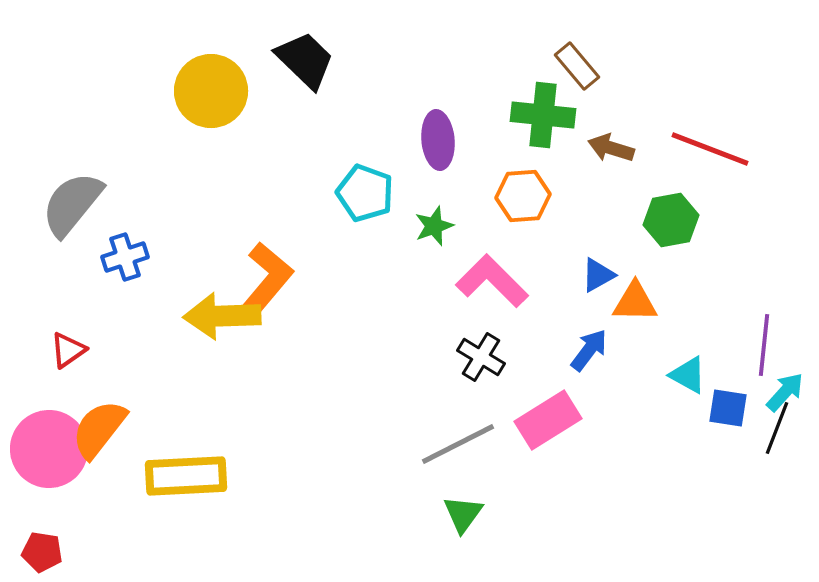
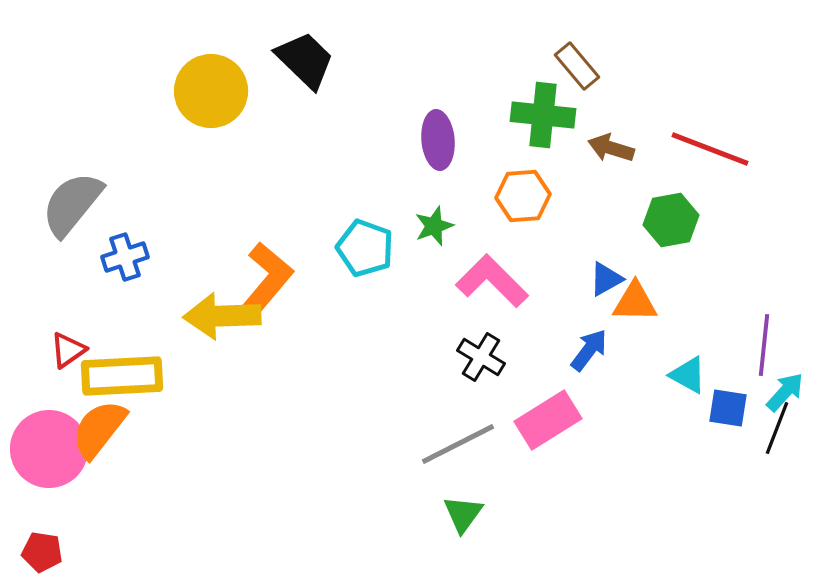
cyan pentagon: moved 55 px down
blue triangle: moved 8 px right, 4 px down
yellow rectangle: moved 64 px left, 100 px up
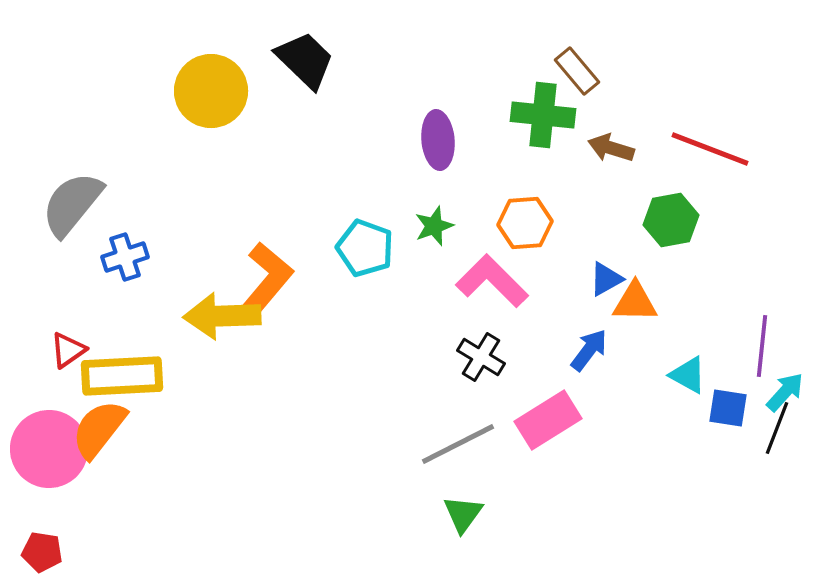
brown rectangle: moved 5 px down
orange hexagon: moved 2 px right, 27 px down
purple line: moved 2 px left, 1 px down
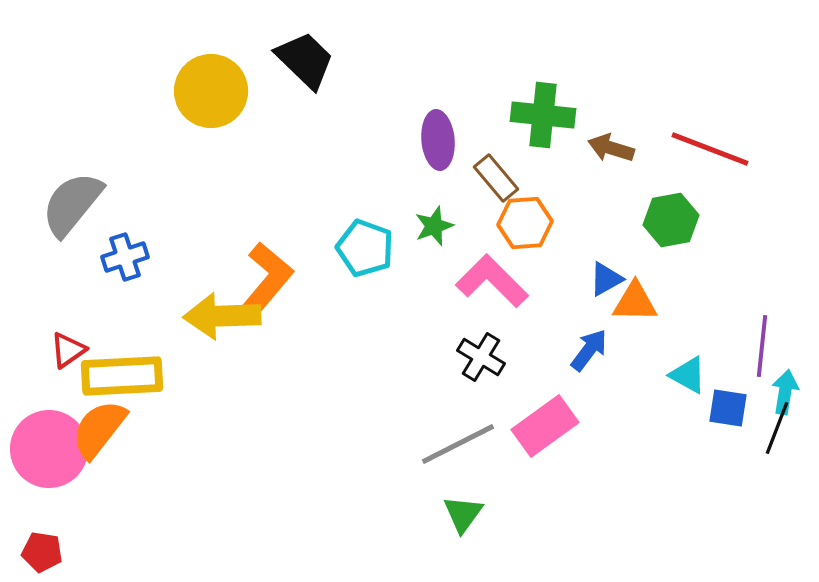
brown rectangle: moved 81 px left, 107 px down
cyan arrow: rotated 33 degrees counterclockwise
pink rectangle: moved 3 px left, 6 px down; rotated 4 degrees counterclockwise
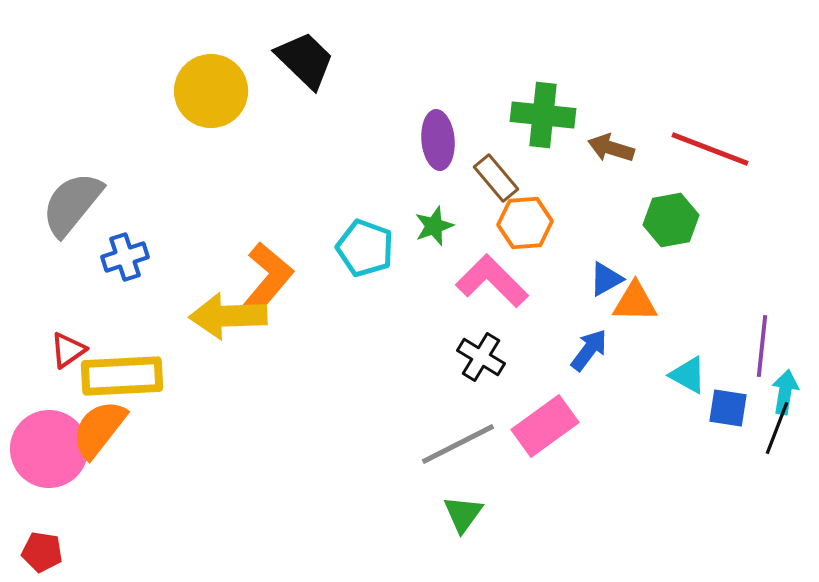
yellow arrow: moved 6 px right
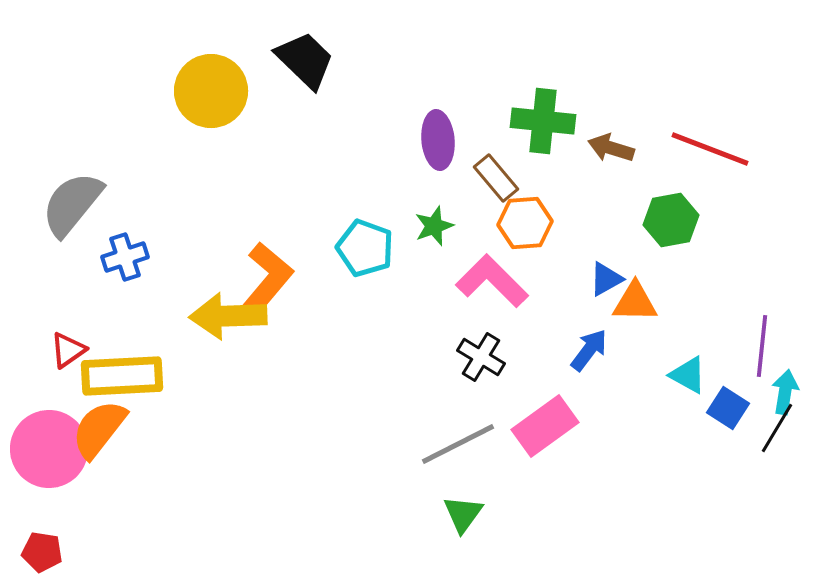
green cross: moved 6 px down
blue square: rotated 24 degrees clockwise
black line: rotated 10 degrees clockwise
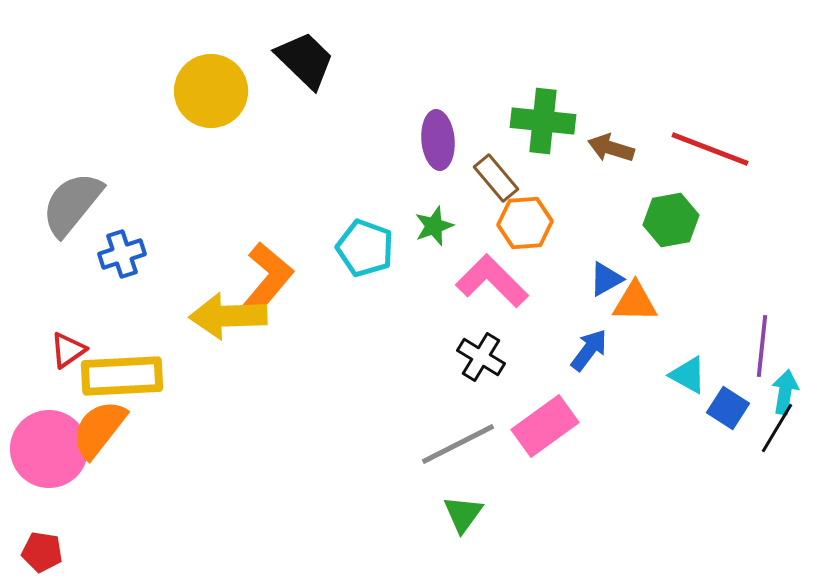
blue cross: moved 3 px left, 3 px up
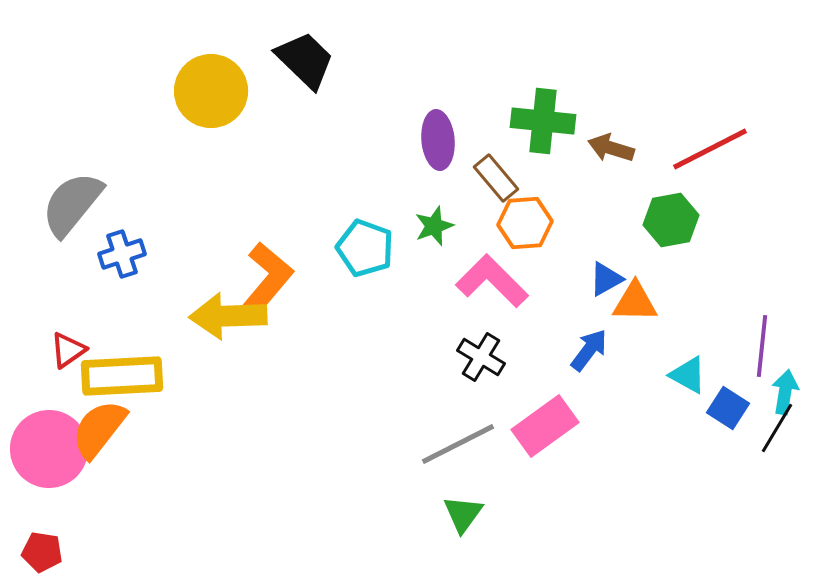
red line: rotated 48 degrees counterclockwise
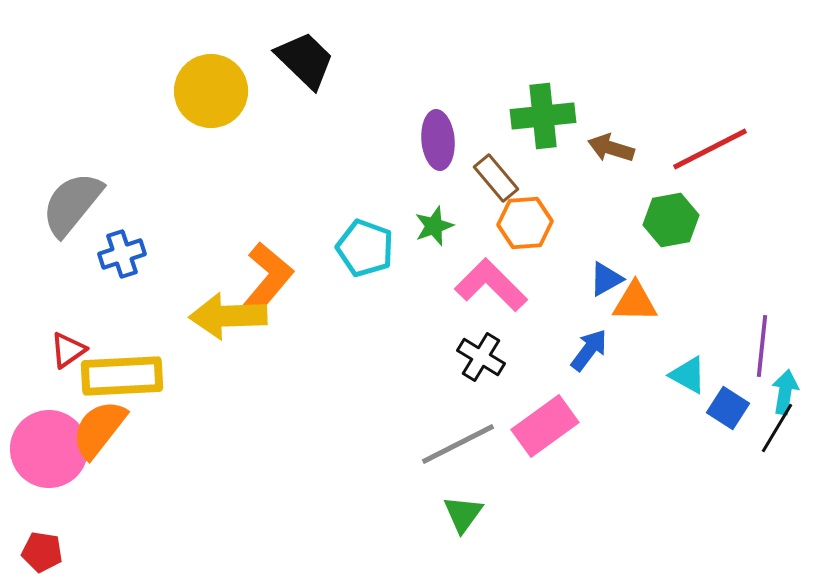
green cross: moved 5 px up; rotated 12 degrees counterclockwise
pink L-shape: moved 1 px left, 4 px down
